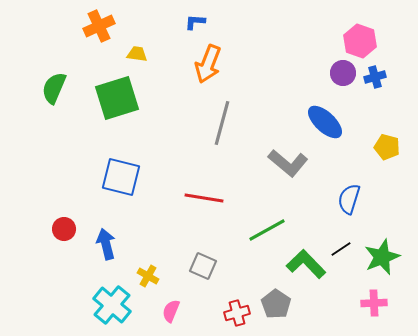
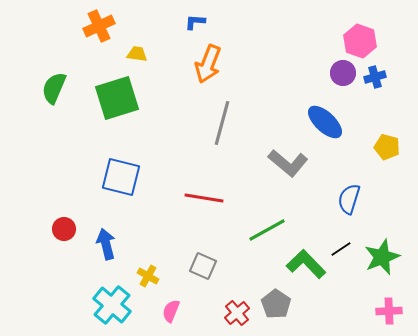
pink cross: moved 15 px right, 8 px down
red cross: rotated 25 degrees counterclockwise
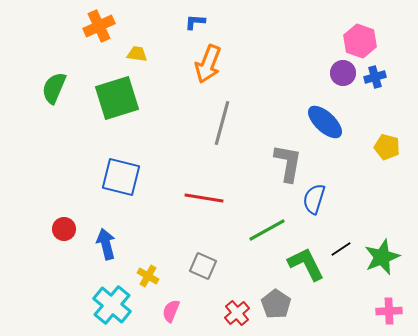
gray L-shape: rotated 120 degrees counterclockwise
blue semicircle: moved 35 px left
green L-shape: rotated 18 degrees clockwise
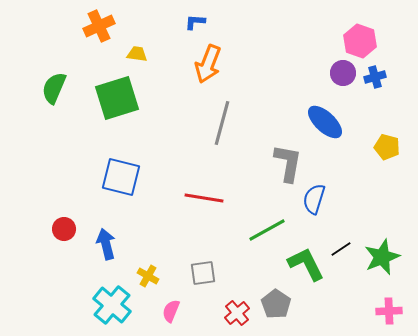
gray square: moved 7 px down; rotated 32 degrees counterclockwise
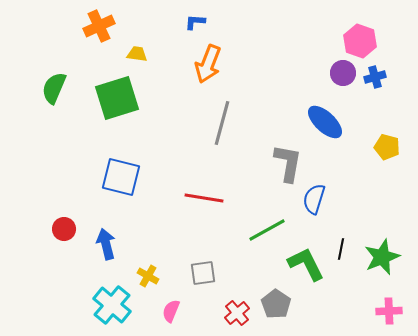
black line: rotated 45 degrees counterclockwise
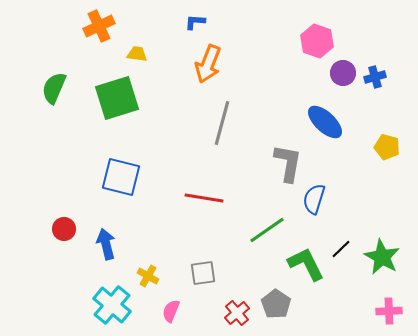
pink hexagon: moved 43 px left
green line: rotated 6 degrees counterclockwise
black line: rotated 35 degrees clockwise
green star: rotated 21 degrees counterclockwise
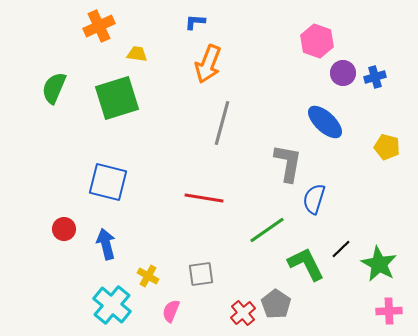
blue square: moved 13 px left, 5 px down
green star: moved 3 px left, 7 px down
gray square: moved 2 px left, 1 px down
red cross: moved 6 px right
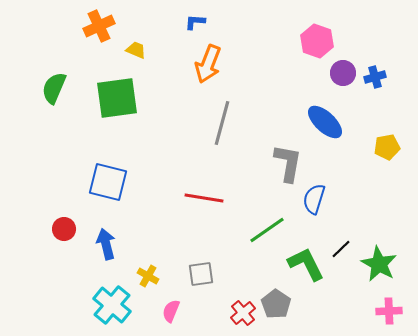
yellow trapezoid: moved 1 px left, 4 px up; rotated 15 degrees clockwise
green square: rotated 9 degrees clockwise
yellow pentagon: rotated 25 degrees counterclockwise
